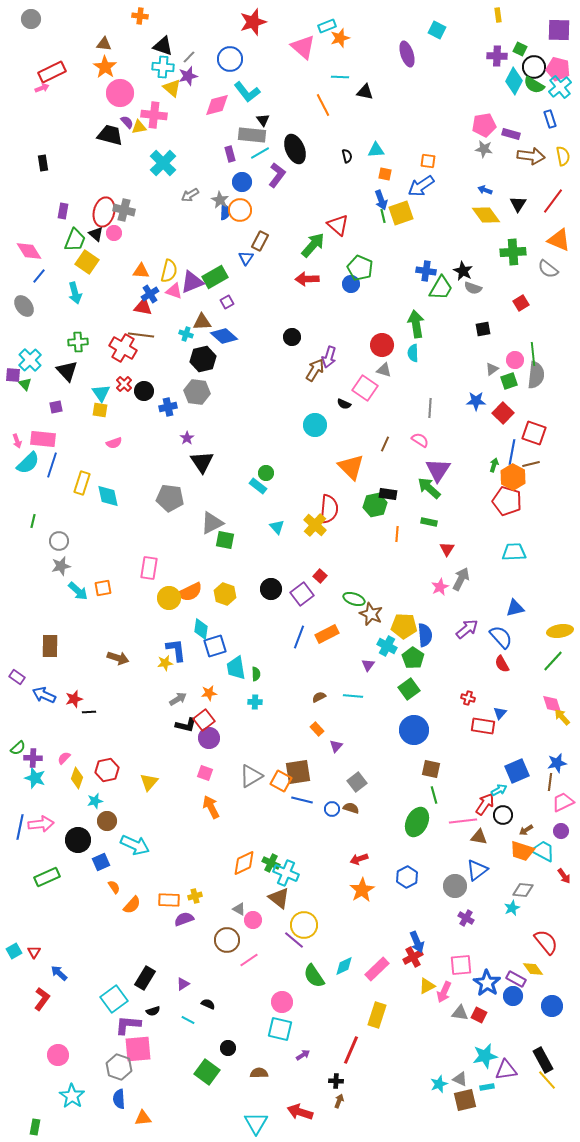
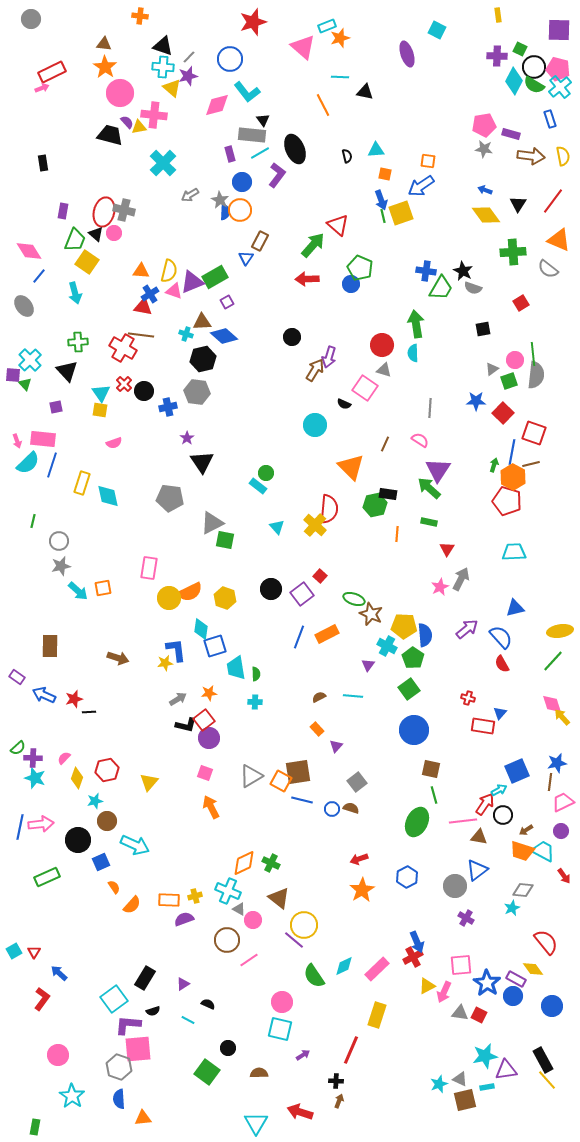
yellow hexagon at (225, 594): moved 4 px down
cyan cross at (286, 873): moved 58 px left, 18 px down
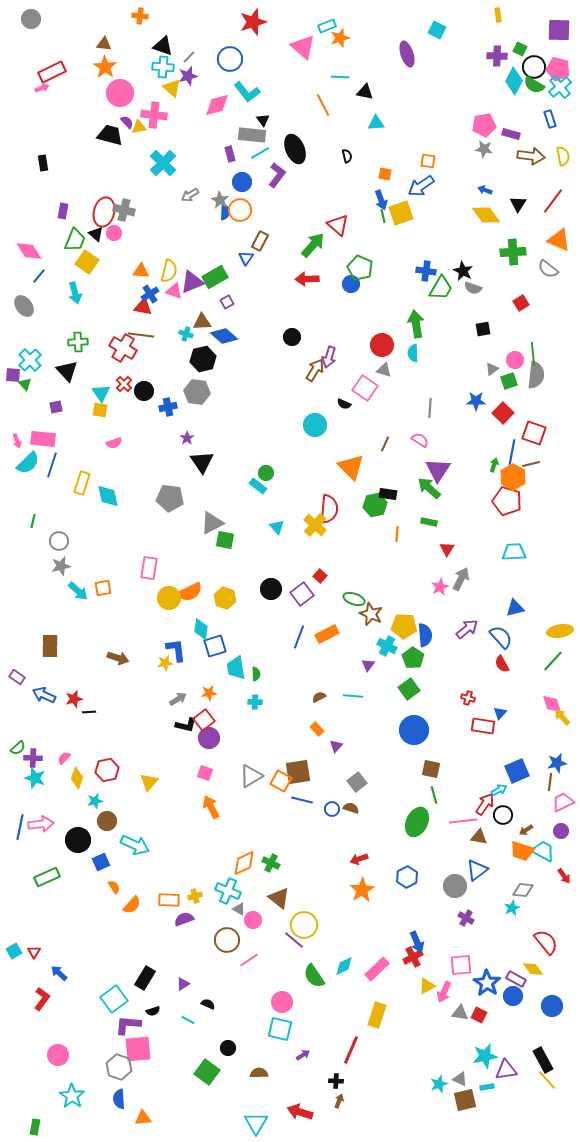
cyan triangle at (376, 150): moved 27 px up
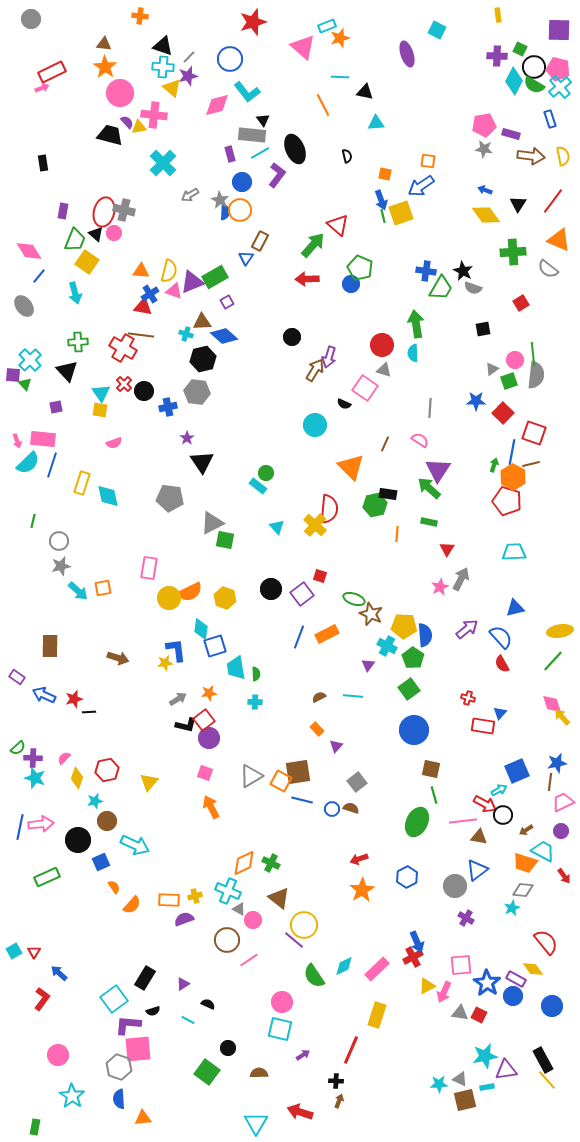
red square at (320, 576): rotated 24 degrees counterclockwise
red arrow at (485, 804): rotated 85 degrees clockwise
orange trapezoid at (522, 851): moved 3 px right, 12 px down
cyan star at (439, 1084): rotated 18 degrees clockwise
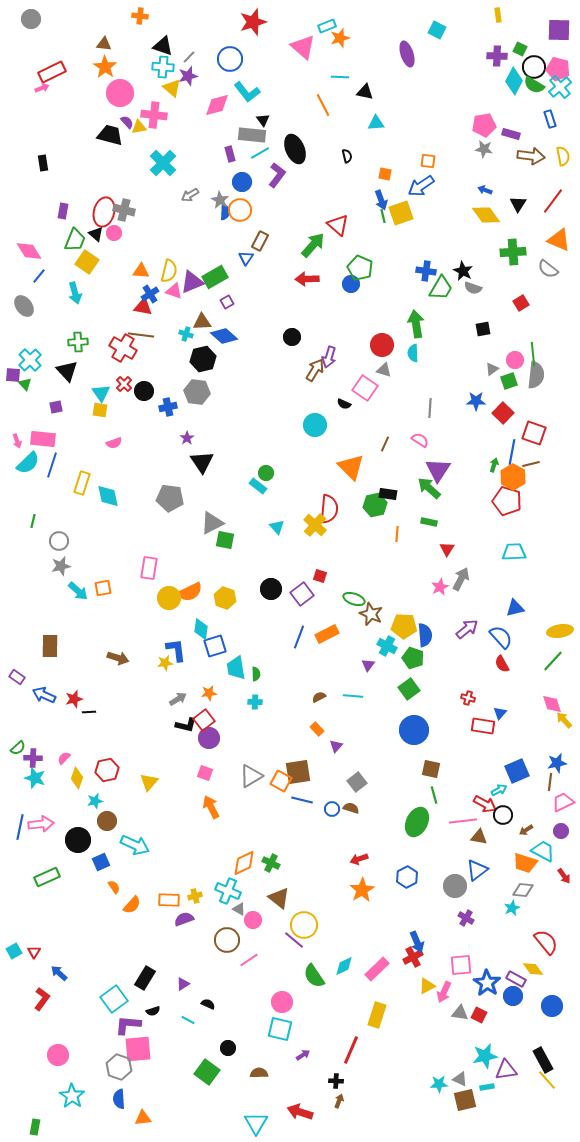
green pentagon at (413, 658): rotated 15 degrees counterclockwise
yellow arrow at (562, 717): moved 2 px right, 3 px down
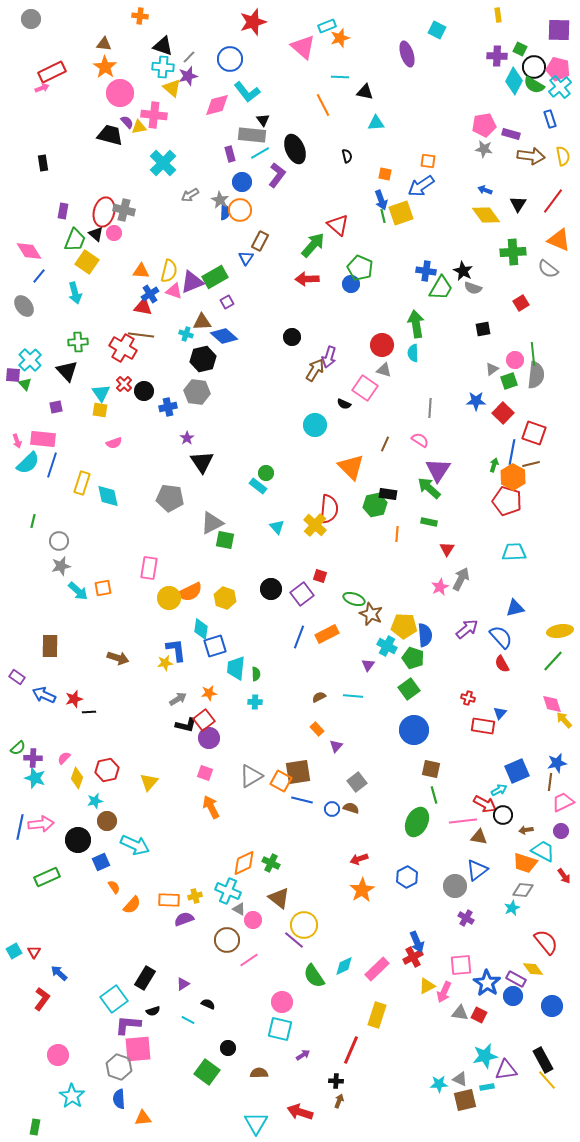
cyan trapezoid at (236, 668): rotated 15 degrees clockwise
brown arrow at (526, 830): rotated 24 degrees clockwise
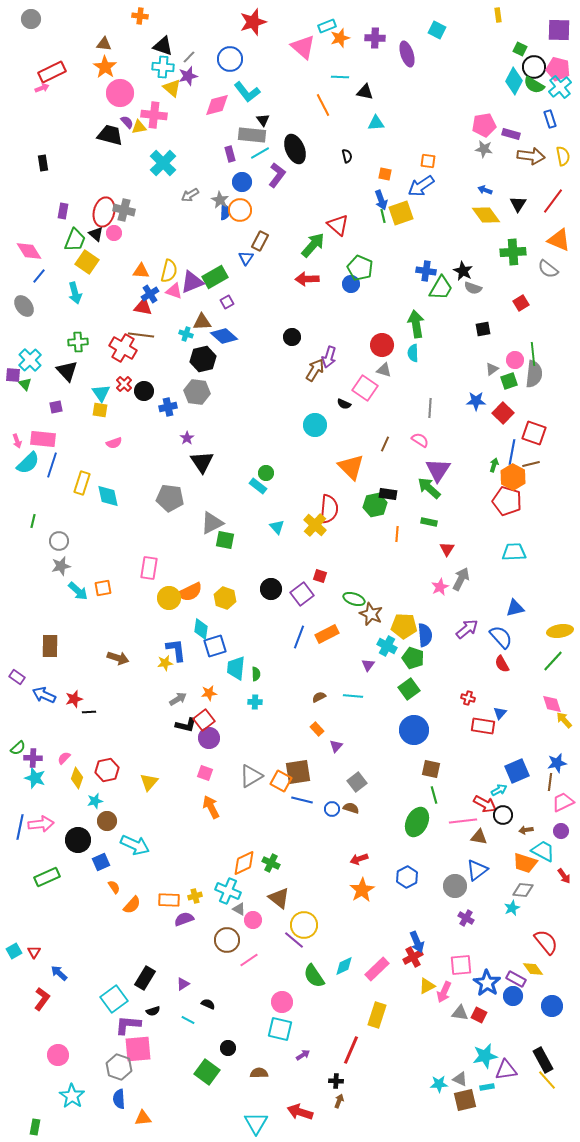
purple cross at (497, 56): moved 122 px left, 18 px up
gray semicircle at (536, 375): moved 2 px left, 1 px up
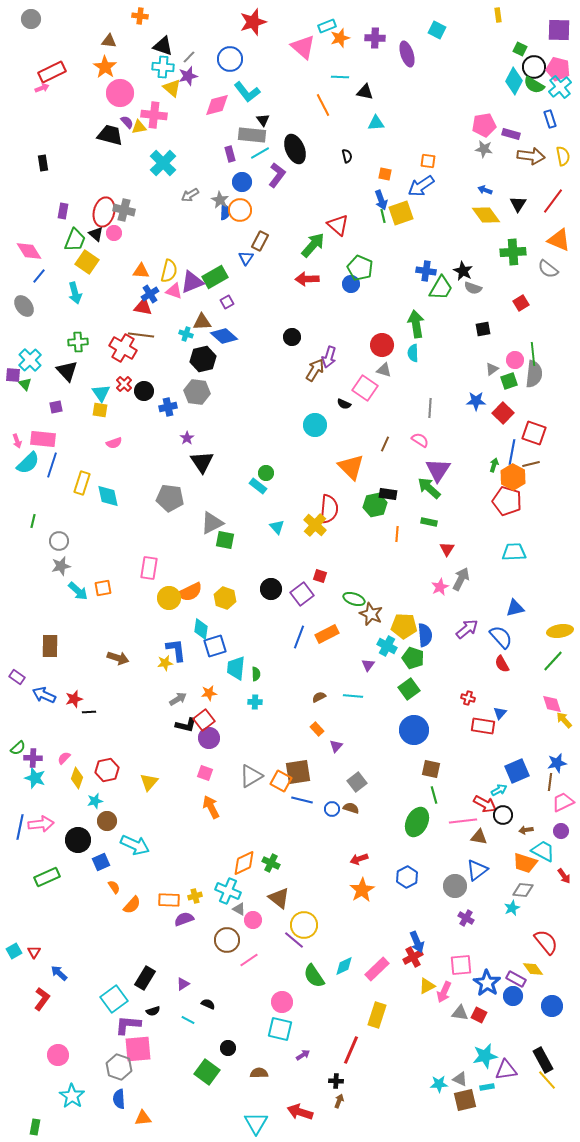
brown triangle at (104, 44): moved 5 px right, 3 px up
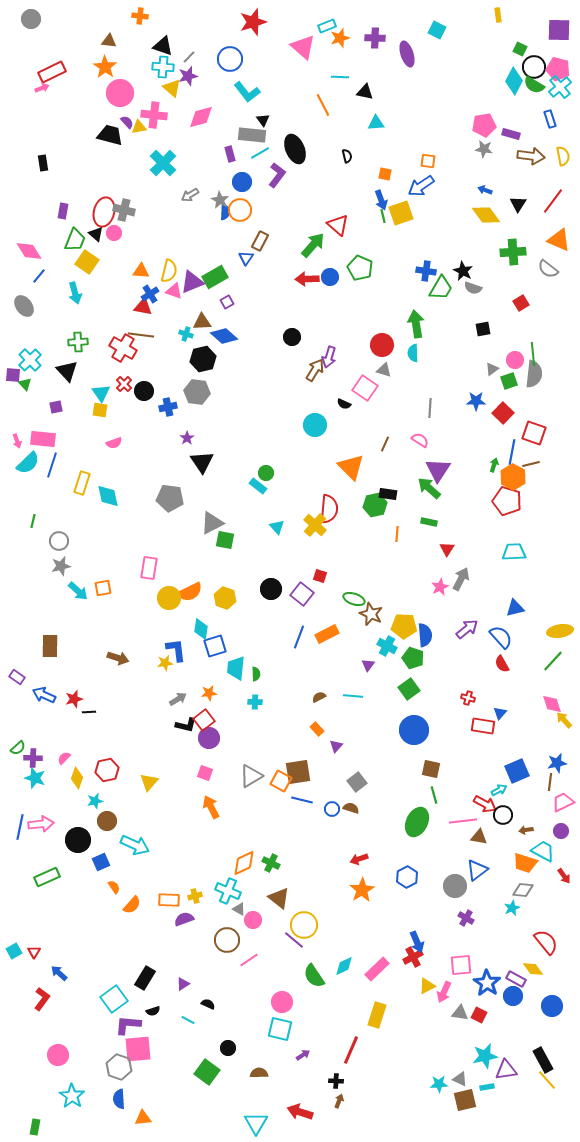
pink diamond at (217, 105): moved 16 px left, 12 px down
blue circle at (351, 284): moved 21 px left, 7 px up
purple square at (302, 594): rotated 15 degrees counterclockwise
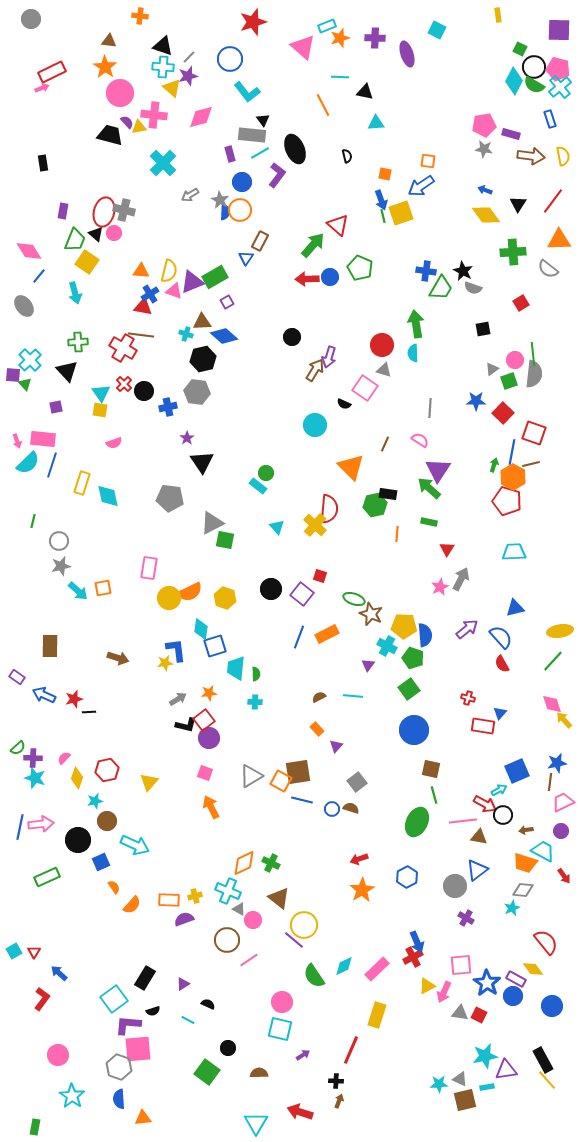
orange triangle at (559, 240): rotated 25 degrees counterclockwise
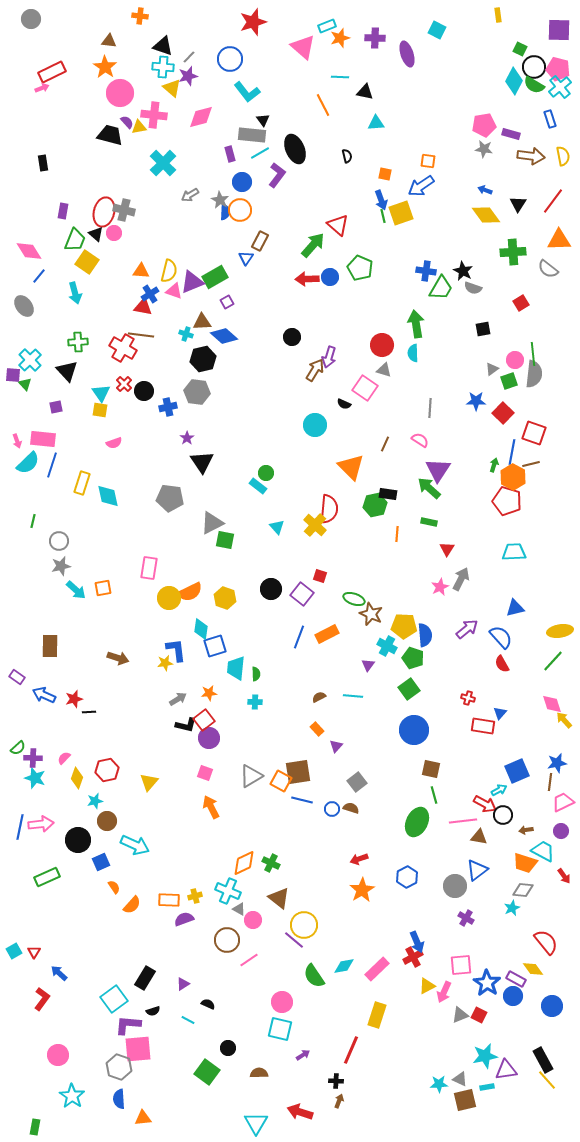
cyan arrow at (78, 591): moved 2 px left, 1 px up
cyan diamond at (344, 966): rotated 15 degrees clockwise
gray triangle at (460, 1013): moved 2 px down; rotated 30 degrees counterclockwise
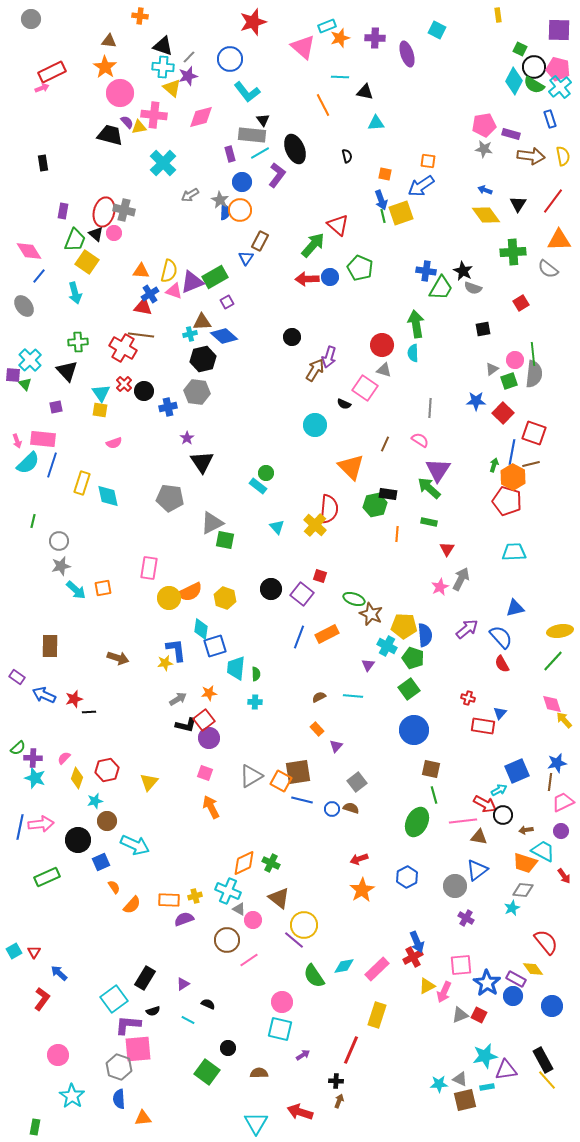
cyan cross at (186, 334): moved 4 px right; rotated 32 degrees counterclockwise
